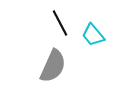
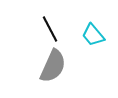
black line: moved 10 px left, 6 px down
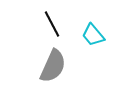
black line: moved 2 px right, 5 px up
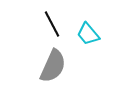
cyan trapezoid: moved 5 px left, 1 px up
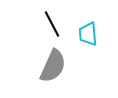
cyan trapezoid: rotated 35 degrees clockwise
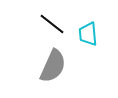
black line: rotated 24 degrees counterclockwise
